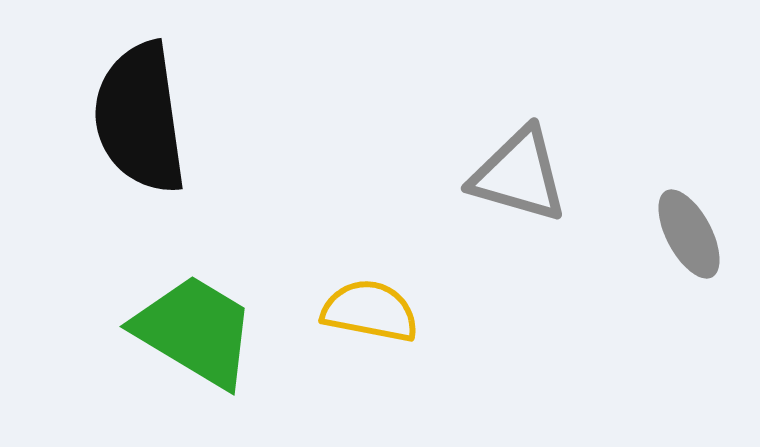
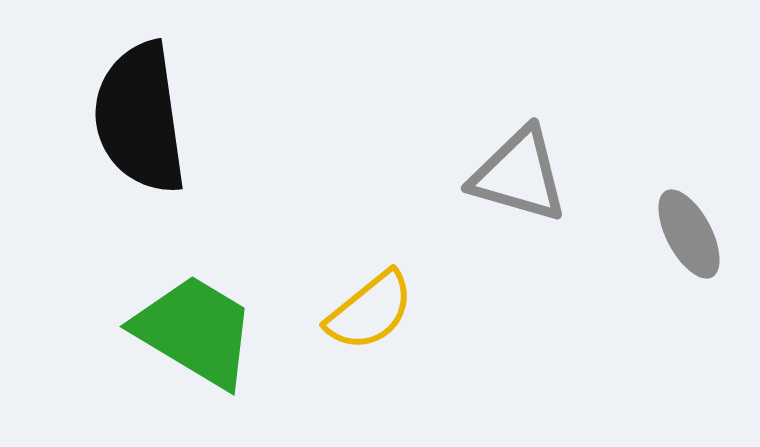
yellow semicircle: rotated 130 degrees clockwise
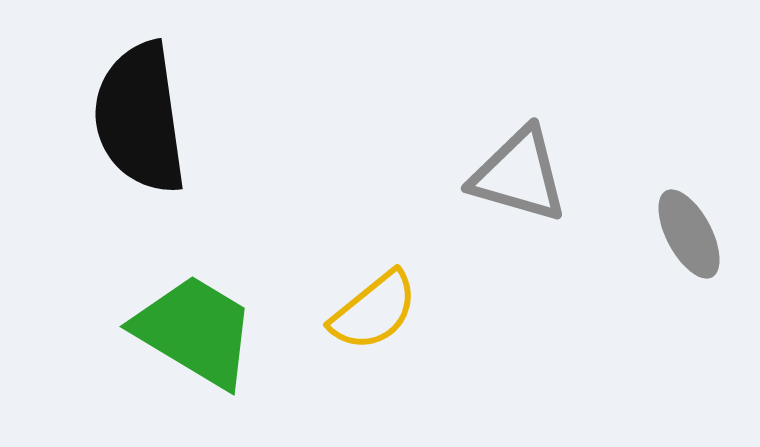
yellow semicircle: moved 4 px right
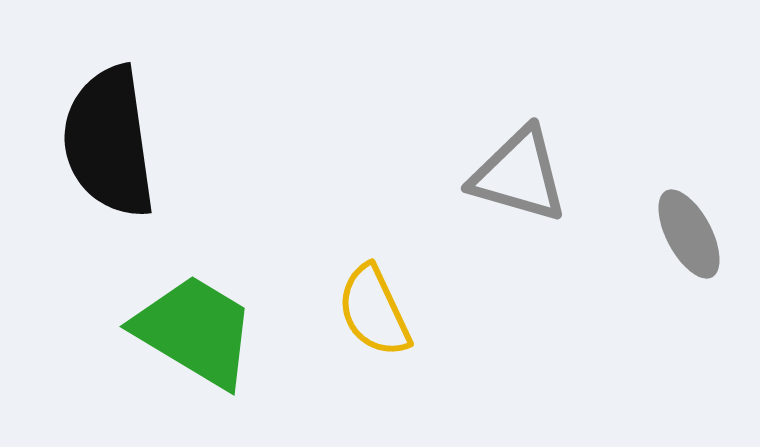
black semicircle: moved 31 px left, 24 px down
yellow semicircle: rotated 104 degrees clockwise
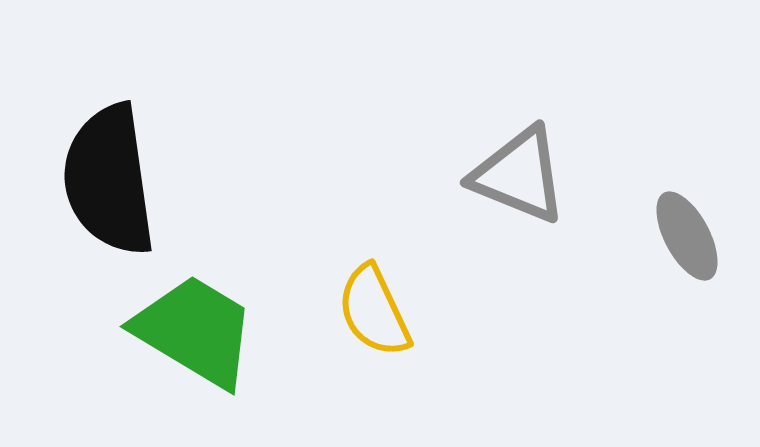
black semicircle: moved 38 px down
gray triangle: rotated 6 degrees clockwise
gray ellipse: moved 2 px left, 2 px down
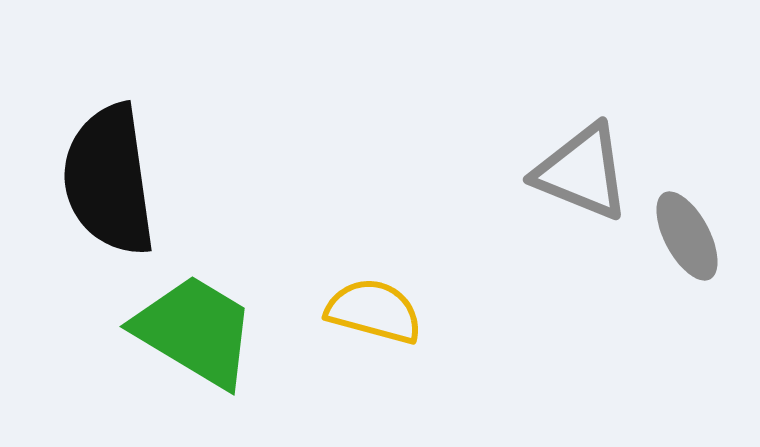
gray triangle: moved 63 px right, 3 px up
yellow semicircle: rotated 130 degrees clockwise
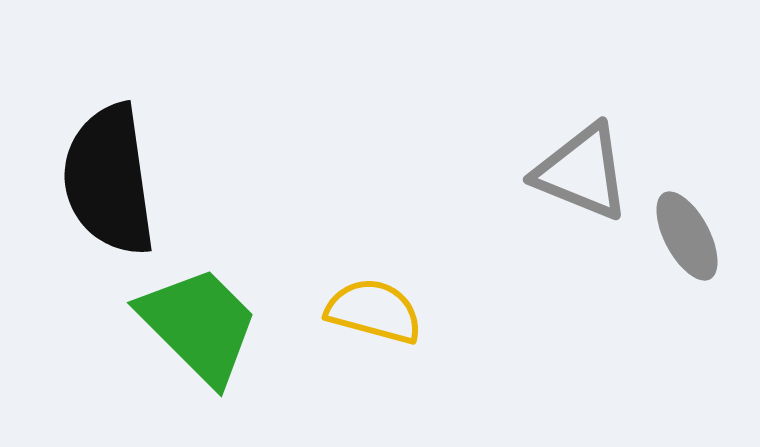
green trapezoid: moved 4 px right, 6 px up; rotated 14 degrees clockwise
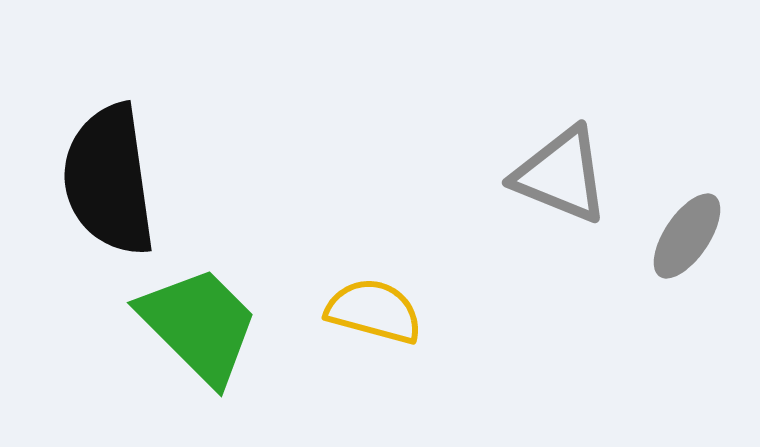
gray triangle: moved 21 px left, 3 px down
gray ellipse: rotated 62 degrees clockwise
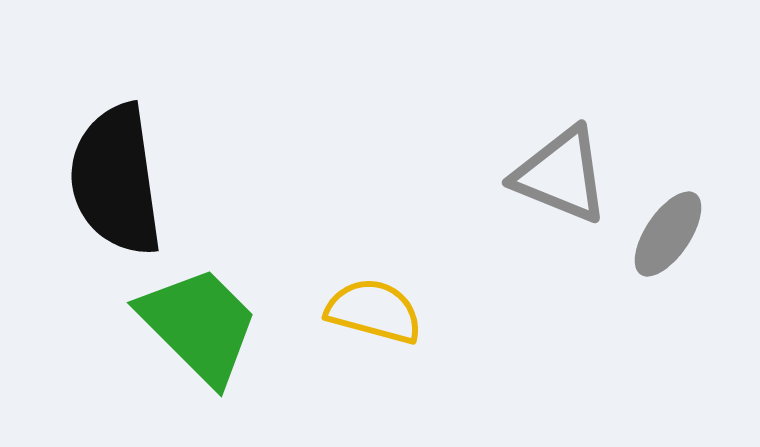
black semicircle: moved 7 px right
gray ellipse: moved 19 px left, 2 px up
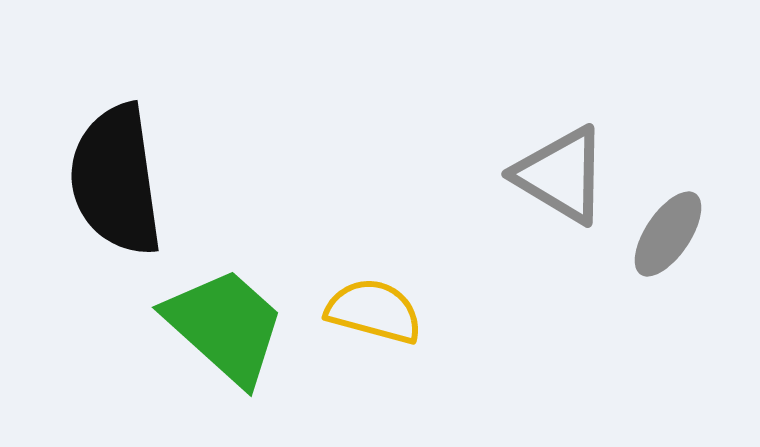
gray triangle: rotated 9 degrees clockwise
green trapezoid: moved 26 px right, 1 px down; rotated 3 degrees counterclockwise
